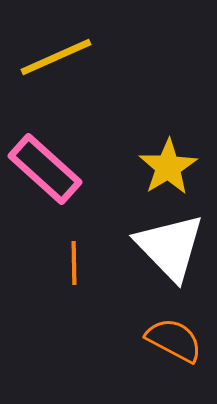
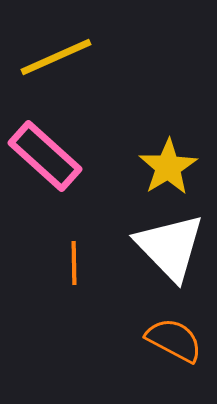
pink rectangle: moved 13 px up
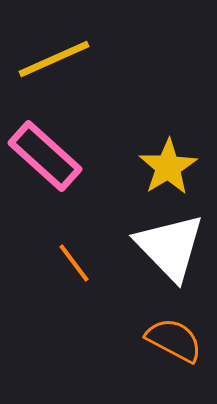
yellow line: moved 2 px left, 2 px down
orange line: rotated 36 degrees counterclockwise
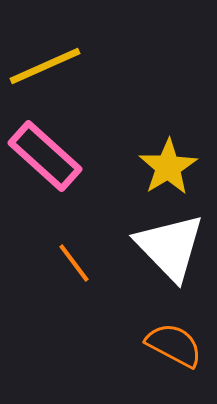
yellow line: moved 9 px left, 7 px down
orange semicircle: moved 5 px down
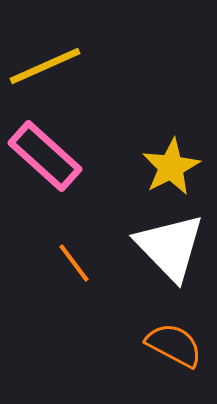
yellow star: moved 3 px right; rotated 4 degrees clockwise
